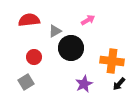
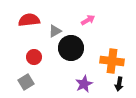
black arrow: rotated 32 degrees counterclockwise
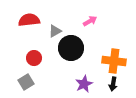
pink arrow: moved 2 px right, 1 px down
red circle: moved 1 px down
orange cross: moved 2 px right
black arrow: moved 6 px left
